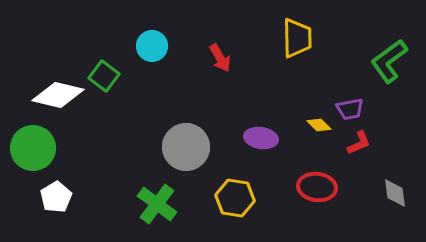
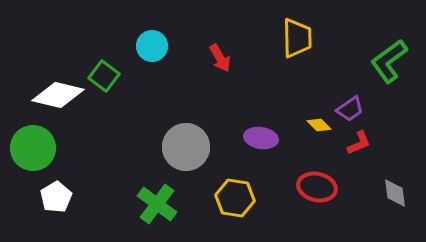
purple trapezoid: rotated 24 degrees counterclockwise
red ellipse: rotated 6 degrees clockwise
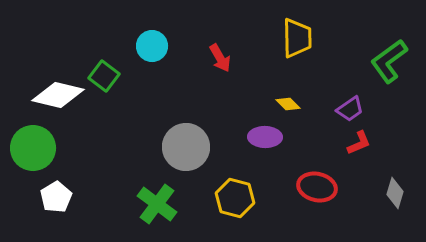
yellow diamond: moved 31 px left, 21 px up
purple ellipse: moved 4 px right, 1 px up; rotated 8 degrees counterclockwise
gray diamond: rotated 24 degrees clockwise
yellow hexagon: rotated 6 degrees clockwise
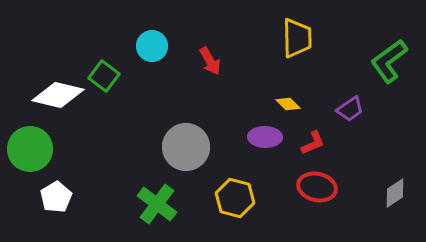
red arrow: moved 10 px left, 3 px down
red L-shape: moved 46 px left
green circle: moved 3 px left, 1 px down
gray diamond: rotated 40 degrees clockwise
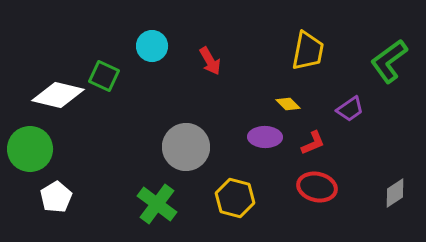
yellow trapezoid: moved 11 px right, 13 px down; rotated 12 degrees clockwise
green square: rotated 12 degrees counterclockwise
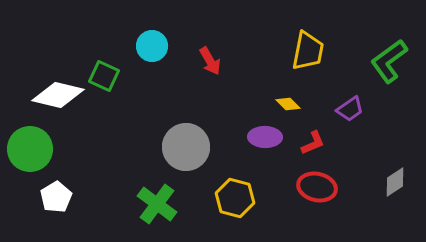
gray diamond: moved 11 px up
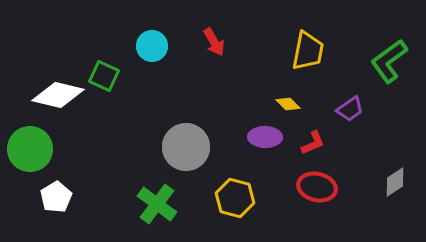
red arrow: moved 4 px right, 19 px up
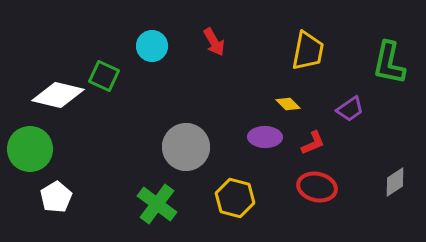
green L-shape: moved 2 px down; rotated 42 degrees counterclockwise
